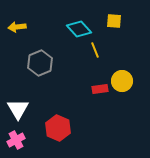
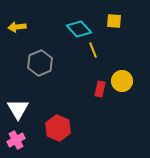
yellow line: moved 2 px left
red rectangle: rotated 70 degrees counterclockwise
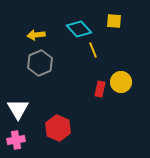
yellow arrow: moved 19 px right, 8 px down
yellow circle: moved 1 px left, 1 px down
pink cross: rotated 18 degrees clockwise
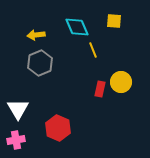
cyan diamond: moved 2 px left, 2 px up; rotated 20 degrees clockwise
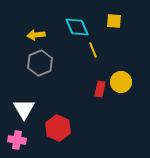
white triangle: moved 6 px right
pink cross: moved 1 px right; rotated 18 degrees clockwise
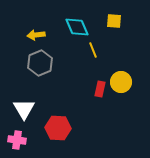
red hexagon: rotated 20 degrees counterclockwise
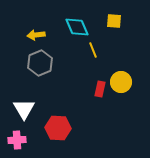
pink cross: rotated 12 degrees counterclockwise
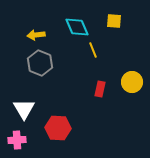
gray hexagon: rotated 15 degrees counterclockwise
yellow circle: moved 11 px right
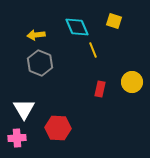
yellow square: rotated 14 degrees clockwise
pink cross: moved 2 px up
